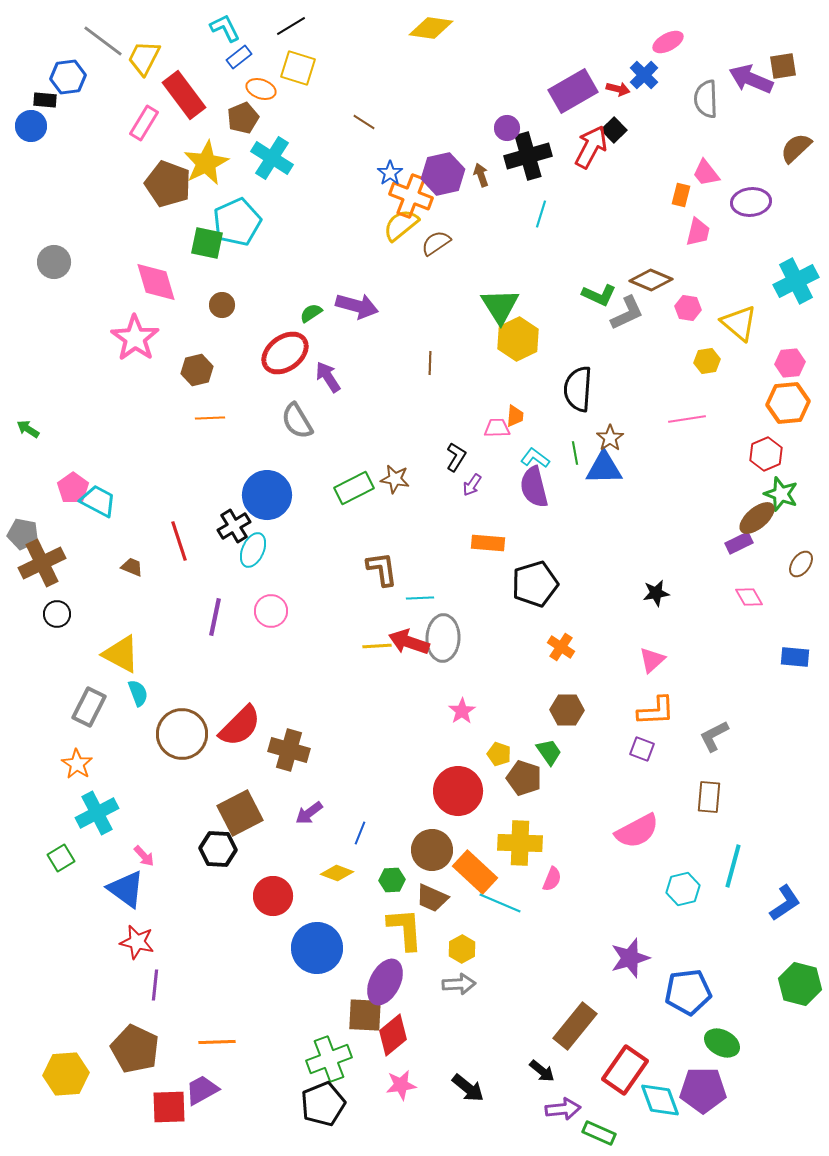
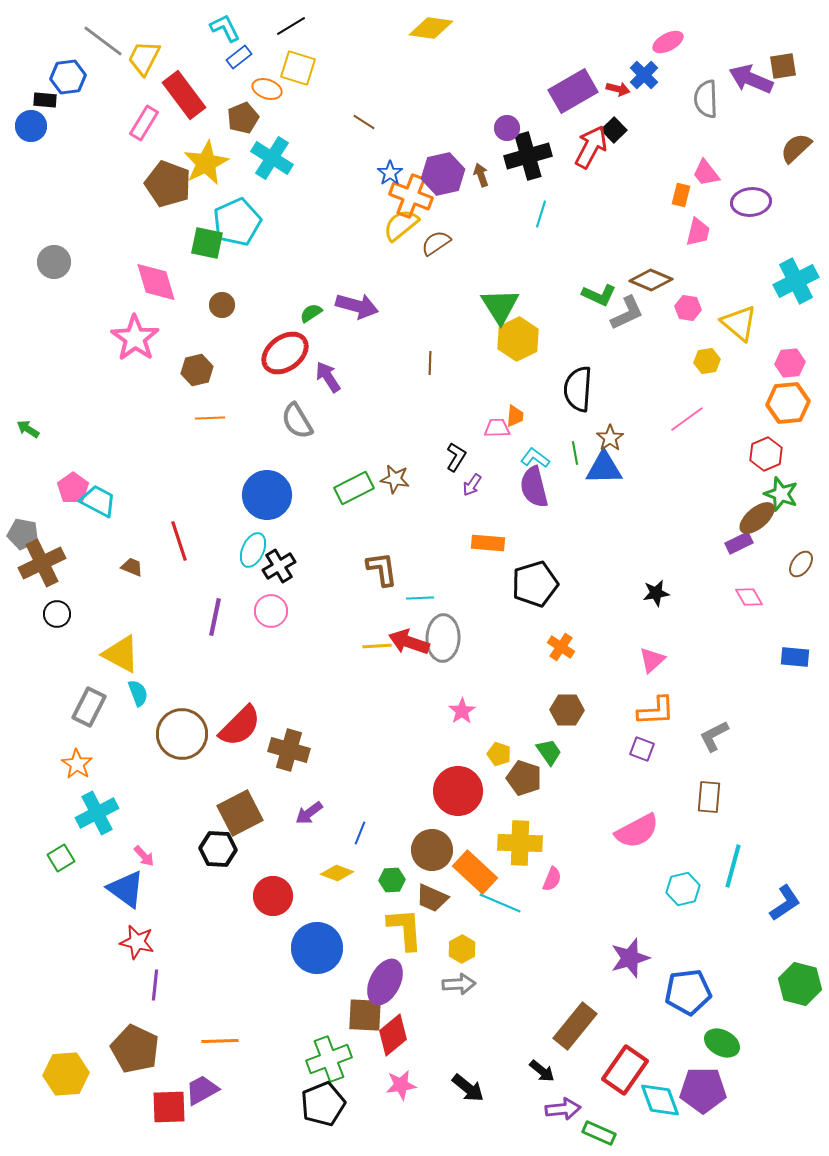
orange ellipse at (261, 89): moved 6 px right
pink line at (687, 419): rotated 27 degrees counterclockwise
black cross at (234, 526): moved 45 px right, 40 px down
orange line at (217, 1042): moved 3 px right, 1 px up
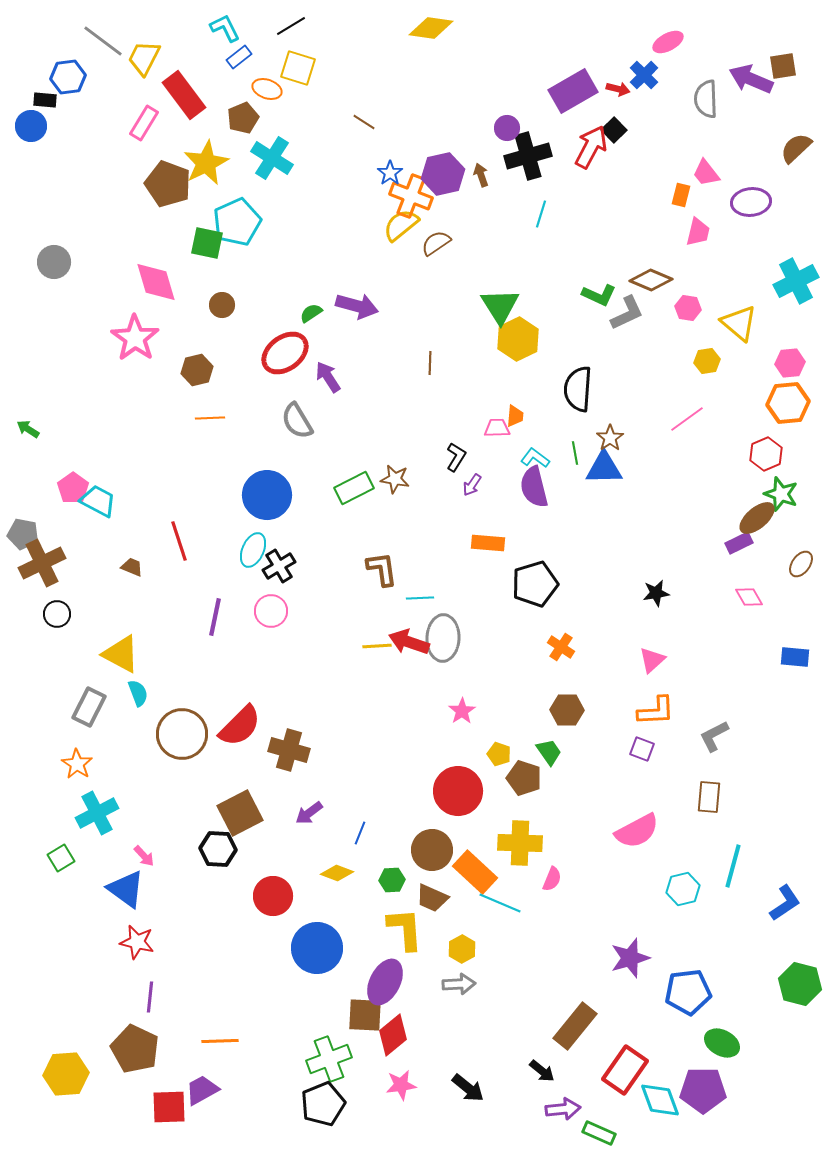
purple line at (155, 985): moved 5 px left, 12 px down
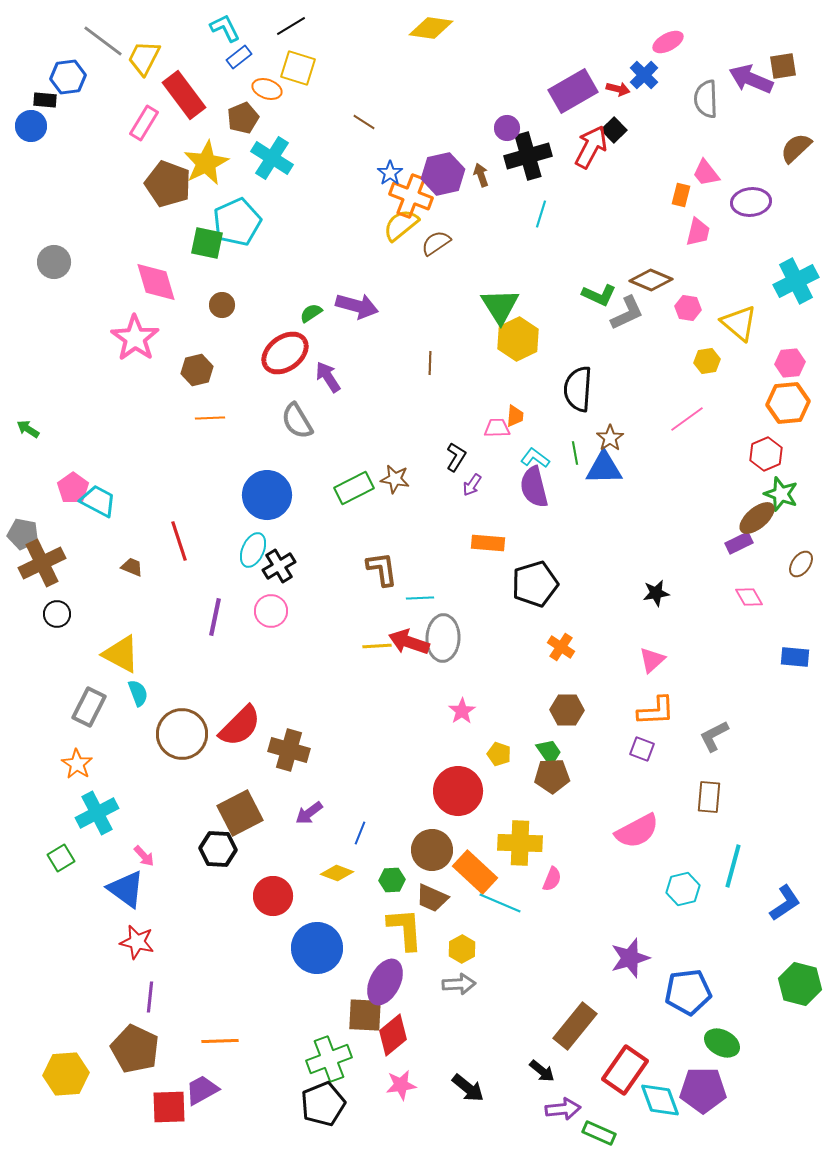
brown pentagon at (524, 778): moved 28 px right, 2 px up; rotated 20 degrees counterclockwise
